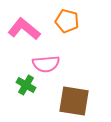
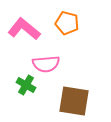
orange pentagon: moved 2 px down
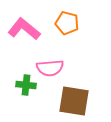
pink semicircle: moved 4 px right, 4 px down
green cross: rotated 24 degrees counterclockwise
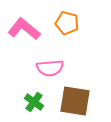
green cross: moved 8 px right, 17 px down; rotated 30 degrees clockwise
brown square: moved 1 px right
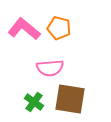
orange pentagon: moved 8 px left, 5 px down
brown square: moved 5 px left, 2 px up
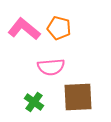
pink semicircle: moved 1 px right, 1 px up
brown square: moved 8 px right, 2 px up; rotated 12 degrees counterclockwise
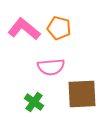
brown square: moved 4 px right, 3 px up
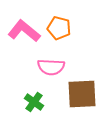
pink L-shape: moved 2 px down
pink semicircle: rotated 8 degrees clockwise
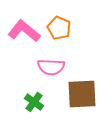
orange pentagon: rotated 10 degrees clockwise
